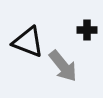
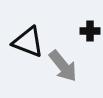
black cross: moved 3 px right, 1 px down
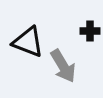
gray arrow: rotated 8 degrees clockwise
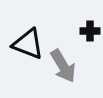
black triangle: moved 2 px down
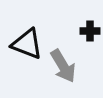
black triangle: moved 1 px left
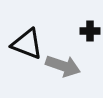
gray arrow: rotated 40 degrees counterclockwise
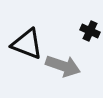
black cross: rotated 24 degrees clockwise
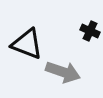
gray arrow: moved 6 px down
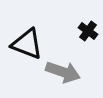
black cross: moved 2 px left; rotated 12 degrees clockwise
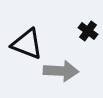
gray arrow: moved 2 px left, 1 px up; rotated 16 degrees counterclockwise
